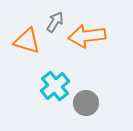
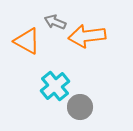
gray arrow: rotated 100 degrees counterclockwise
orange triangle: rotated 12 degrees clockwise
gray circle: moved 6 px left, 4 px down
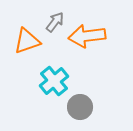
gray arrow: rotated 105 degrees clockwise
orange triangle: rotated 48 degrees counterclockwise
cyan cross: moved 1 px left, 5 px up
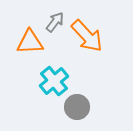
orange arrow: rotated 126 degrees counterclockwise
orange triangle: moved 3 px right, 1 px down; rotated 16 degrees clockwise
gray circle: moved 3 px left
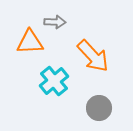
gray arrow: rotated 55 degrees clockwise
orange arrow: moved 6 px right, 20 px down
gray circle: moved 22 px right, 1 px down
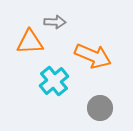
orange arrow: rotated 24 degrees counterclockwise
gray circle: moved 1 px right
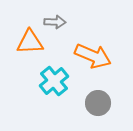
gray circle: moved 2 px left, 5 px up
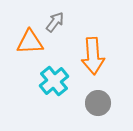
gray arrow: rotated 55 degrees counterclockwise
orange arrow: rotated 63 degrees clockwise
